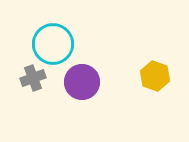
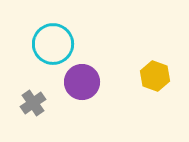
gray cross: moved 25 px down; rotated 15 degrees counterclockwise
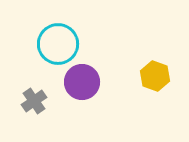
cyan circle: moved 5 px right
gray cross: moved 1 px right, 2 px up
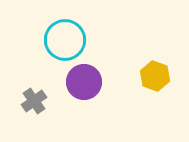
cyan circle: moved 7 px right, 4 px up
purple circle: moved 2 px right
